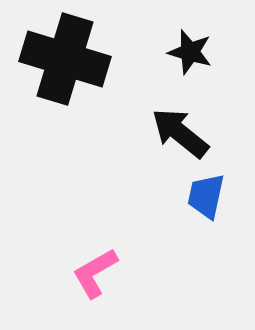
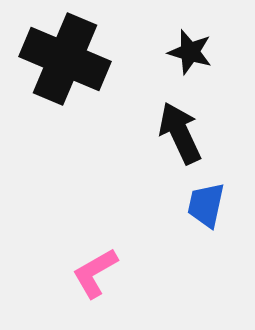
black cross: rotated 6 degrees clockwise
black arrow: rotated 26 degrees clockwise
blue trapezoid: moved 9 px down
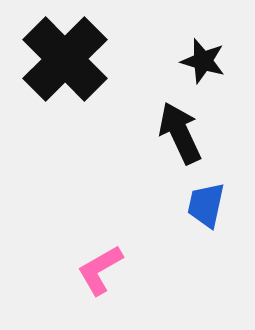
black star: moved 13 px right, 9 px down
black cross: rotated 22 degrees clockwise
pink L-shape: moved 5 px right, 3 px up
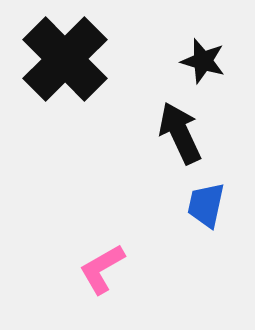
pink L-shape: moved 2 px right, 1 px up
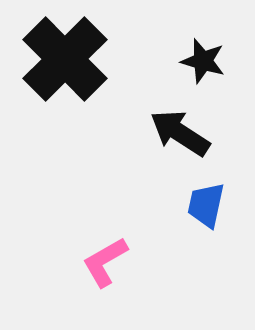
black arrow: rotated 32 degrees counterclockwise
pink L-shape: moved 3 px right, 7 px up
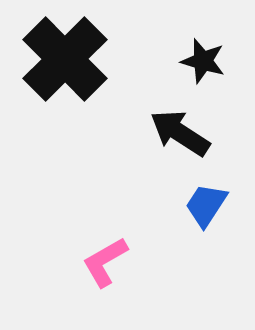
blue trapezoid: rotated 21 degrees clockwise
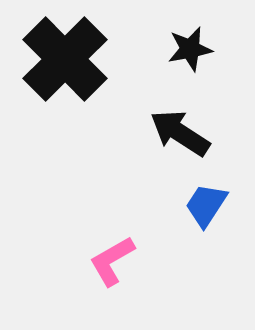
black star: moved 13 px left, 12 px up; rotated 27 degrees counterclockwise
pink L-shape: moved 7 px right, 1 px up
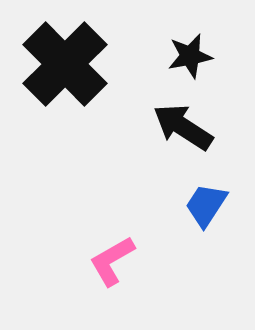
black star: moved 7 px down
black cross: moved 5 px down
black arrow: moved 3 px right, 6 px up
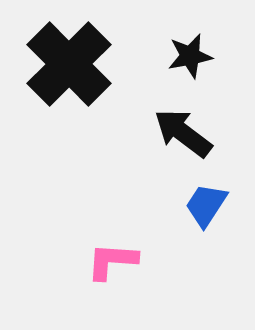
black cross: moved 4 px right
black arrow: moved 6 px down; rotated 4 degrees clockwise
pink L-shape: rotated 34 degrees clockwise
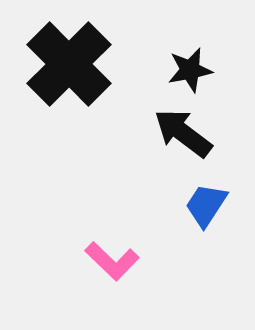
black star: moved 14 px down
pink L-shape: rotated 140 degrees counterclockwise
